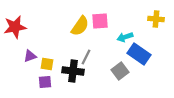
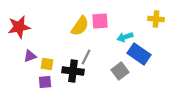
red star: moved 4 px right
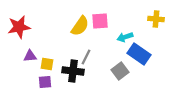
purple triangle: rotated 16 degrees clockwise
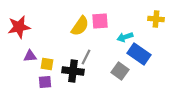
gray square: rotated 18 degrees counterclockwise
